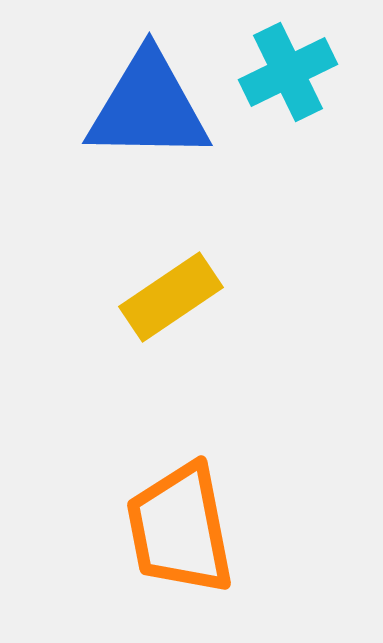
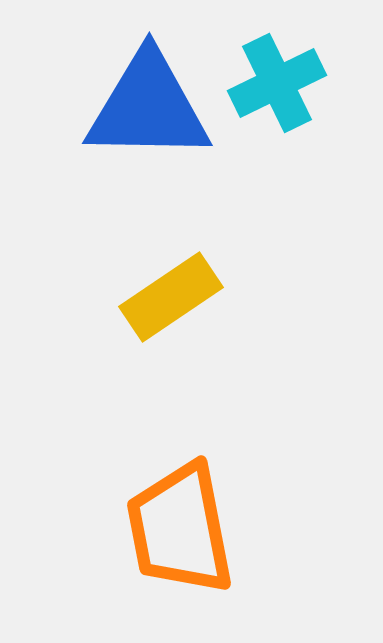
cyan cross: moved 11 px left, 11 px down
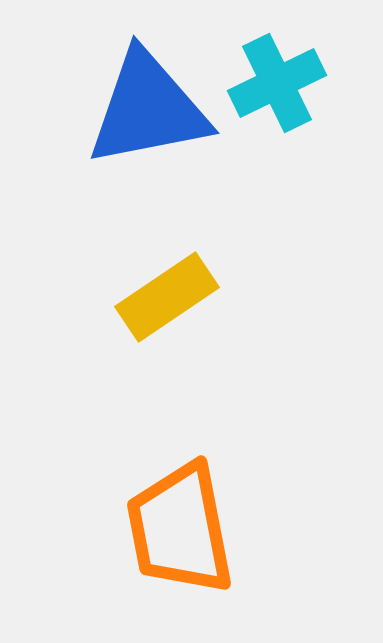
blue triangle: moved 2 px down; rotated 12 degrees counterclockwise
yellow rectangle: moved 4 px left
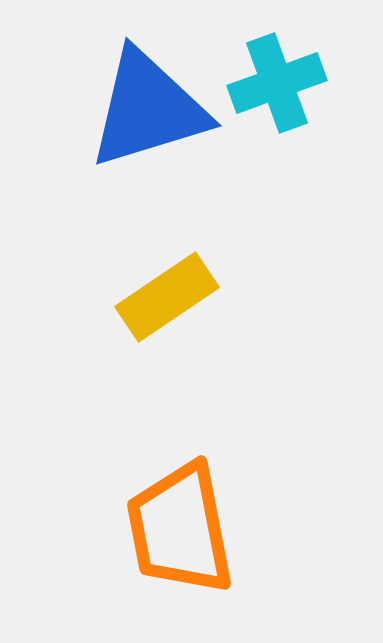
cyan cross: rotated 6 degrees clockwise
blue triangle: rotated 6 degrees counterclockwise
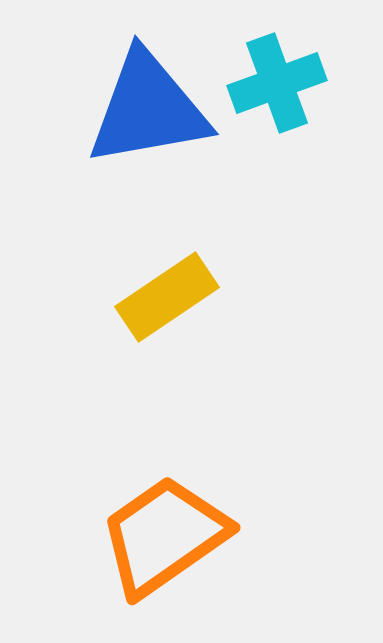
blue triangle: rotated 7 degrees clockwise
orange trapezoid: moved 16 px left, 7 px down; rotated 66 degrees clockwise
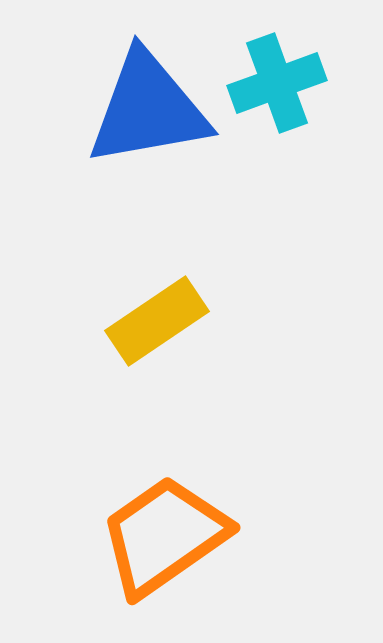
yellow rectangle: moved 10 px left, 24 px down
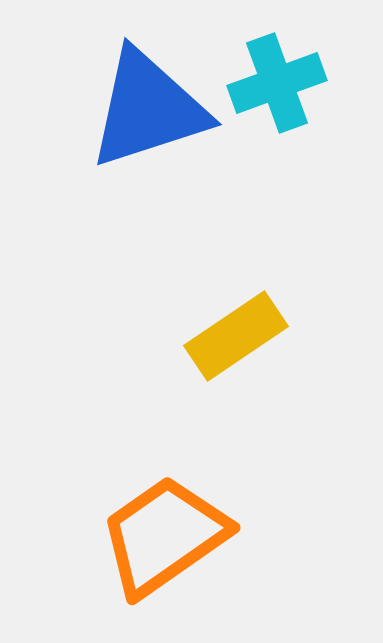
blue triangle: rotated 8 degrees counterclockwise
yellow rectangle: moved 79 px right, 15 px down
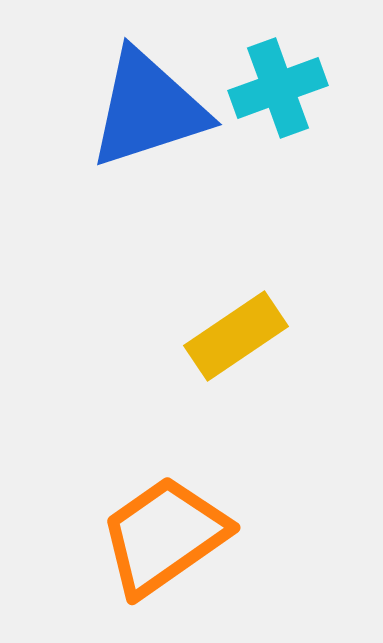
cyan cross: moved 1 px right, 5 px down
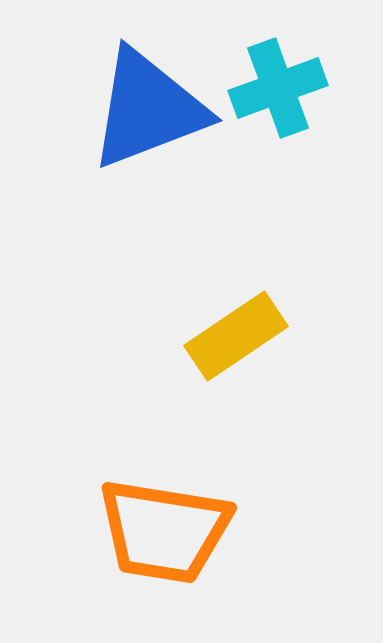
blue triangle: rotated 3 degrees counterclockwise
orange trapezoid: moved 5 px up; rotated 136 degrees counterclockwise
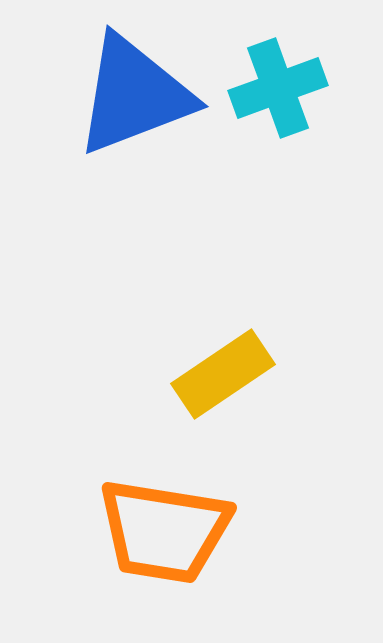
blue triangle: moved 14 px left, 14 px up
yellow rectangle: moved 13 px left, 38 px down
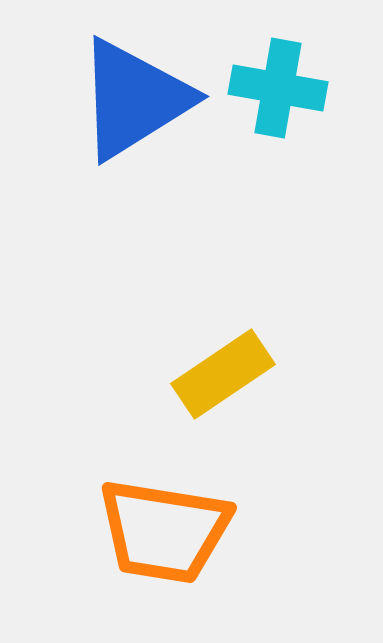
cyan cross: rotated 30 degrees clockwise
blue triangle: moved 4 px down; rotated 11 degrees counterclockwise
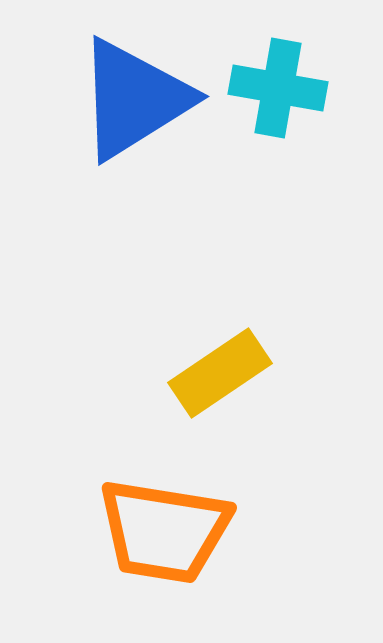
yellow rectangle: moved 3 px left, 1 px up
